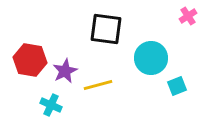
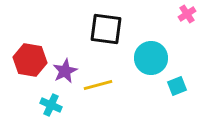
pink cross: moved 1 px left, 2 px up
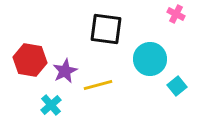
pink cross: moved 11 px left; rotated 30 degrees counterclockwise
cyan circle: moved 1 px left, 1 px down
cyan square: rotated 18 degrees counterclockwise
cyan cross: rotated 25 degrees clockwise
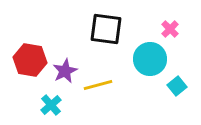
pink cross: moved 6 px left, 15 px down; rotated 18 degrees clockwise
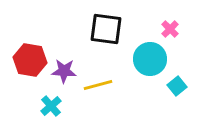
purple star: moved 1 px left; rotated 30 degrees clockwise
cyan cross: moved 1 px down
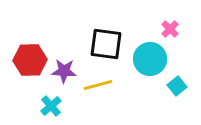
black square: moved 15 px down
red hexagon: rotated 12 degrees counterclockwise
